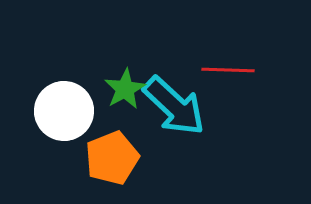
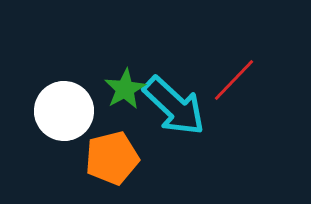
red line: moved 6 px right, 10 px down; rotated 48 degrees counterclockwise
orange pentagon: rotated 8 degrees clockwise
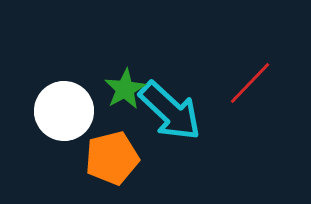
red line: moved 16 px right, 3 px down
cyan arrow: moved 4 px left, 5 px down
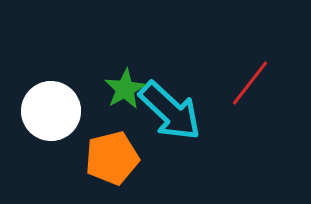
red line: rotated 6 degrees counterclockwise
white circle: moved 13 px left
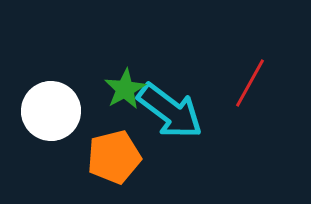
red line: rotated 9 degrees counterclockwise
cyan arrow: rotated 6 degrees counterclockwise
orange pentagon: moved 2 px right, 1 px up
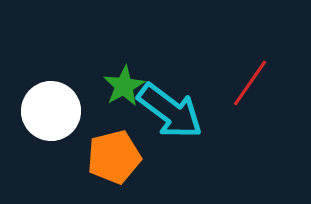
red line: rotated 6 degrees clockwise
green star: moved 1 px left, 3 px up
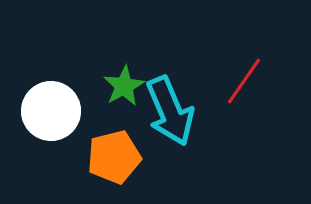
red line: moved 6 px left, 2 px up
cyan arrow: rotated 30 degrees clockwise
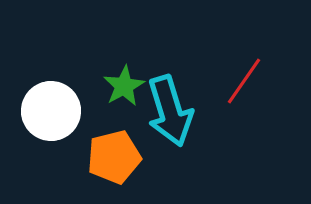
cyan arrow: rotated 6 degrees clockwise
